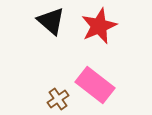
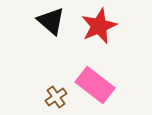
brown cross: moved 2 px left, 2 px up
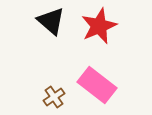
pink rectangle: moved 2 px right
brown cross: moved 2 px left
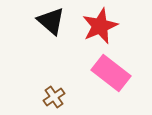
red star: moved 1 px right
pink rectangle: moved 14 px right, 12 px up
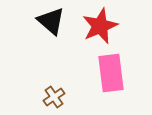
pink rectangle: rotated 45 degrees clockwise
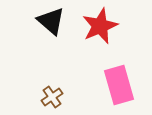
pink rectangle: moved 8 px right, 12 px down; rotated 9 degrees counterclockwise
brown cross: moved 2 px left
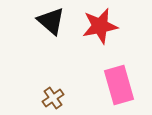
red star: rotated 12 degrees clockwise
brown cross: moved 1 px right, 1 px down
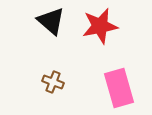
pink rectangle: moved 3 px down
brown cross: moved 16 px up; rotated 35 degrees counterclockwise
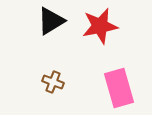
black triangle: rotated 48 degrees clockwise
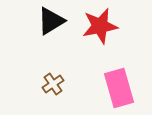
brown cross: moved 2 px down; rotated 35 degrees clockwise
